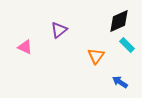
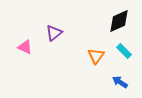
purple triangle: moved 5 px left, 3 px down
cyan rectangle: moved 3 px left, 6 px down
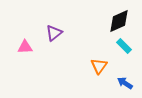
pink triangle: rotated 28 degrees counterclockwise
cyan rectangle: moved 5 px up
orange triangle: moved 3 px right, 10 px down
blue arrow: moved 5 px right, 1 px down
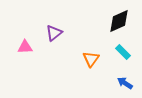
cyan rectangle: moved 1 px left, 6 px down
orange triangle: moved 8 px left, 7 px up
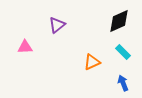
purple triangle: moved 3 px right, 8 px up
orange triangle: moved 1 px right, 3 px down; rotated 30 degrees clockwise
blue arrow: moved 2 px left; rotated 35 degrees clockwise
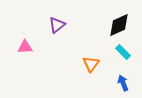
black diamond: moved 4 px down
orange triangle: moved 1 px left, 2 px down; rotated 30 degrees counterclockwise
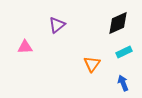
black diamond: moved 1 px left, 2 px up
cyan rectangle: moved 1 px right; rotated 70 degrees counterclockwise
orange triangle: moved 1 px right
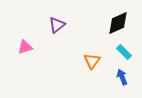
pink triangle: rotated 14 degrees counterclockwise
cyan rectangle: rotated 70 degrees clockwise
orange triangle: moved 3 px up
blue arrow: moved 1 px left, 6 px up
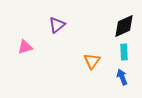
black diamond: moved 6 px right, 3 px down
cyan rectangle: rotated 42 degrees clockwise
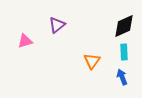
pink triangle: moved 6 px up
